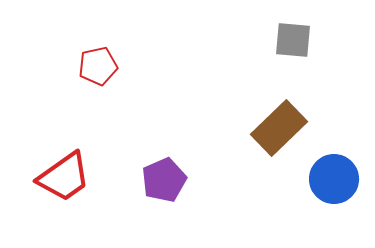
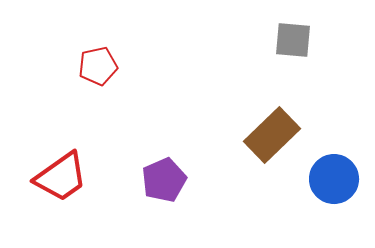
brown rectangle: moved 7 px left, 7 px down
red trapezoid: moved 3 px left
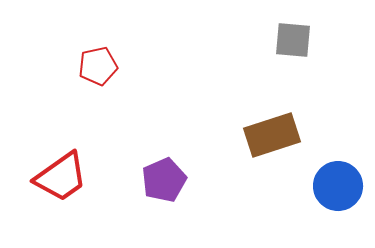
brown rectangle: rotated 26 degrees clockwise
blue circle: moved 4 px right, 7 px down
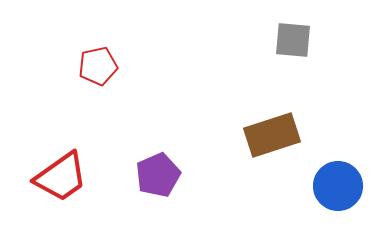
purple pentagon: moved 6 px left, 5 px up
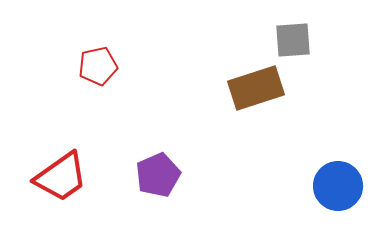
gray square: rotated 9 degrees counterclockwise
brown rectangle: moved 16 px left, 47 px up
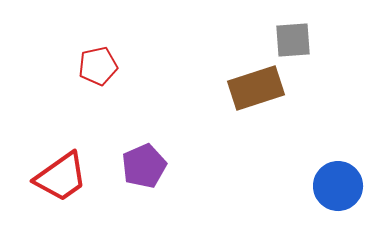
purple pentagon: moved 14 px left, 9 px up
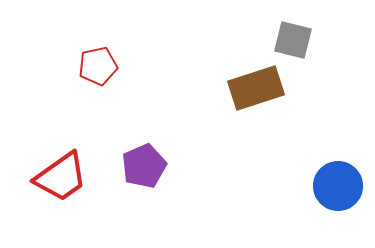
gray square: rotated 18 degrees clockwise
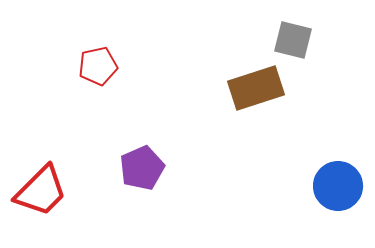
purple pentagon: moved 2 px left, 2 px down
red trapezoid: moved 20 px left, 14 px down; rotated 10 degrees counterclockwise
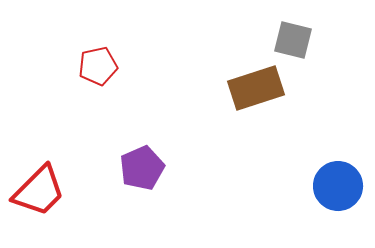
red trapezoid: moved 2 px left
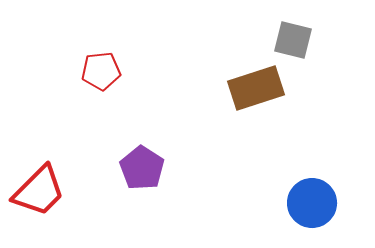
red pentagon: moved 3 px right, 5 px down; rotated 6 degrees clockwise
purple pentagon: rotated 15 degrees counterclockwise
blue circle: moved 26 px left, 17 px down
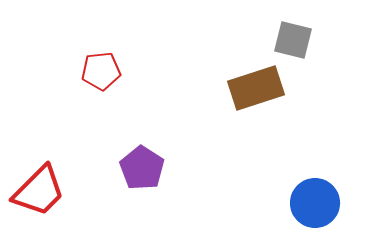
blue circle: moved 3 px right
